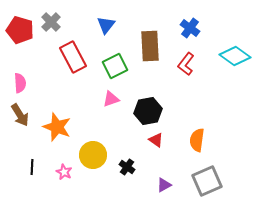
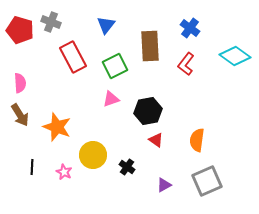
gray cross: rotated 24 degrees counterclockwise
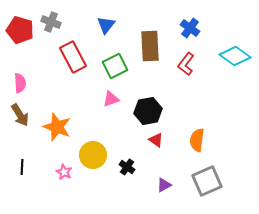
black line: moved 10 px left
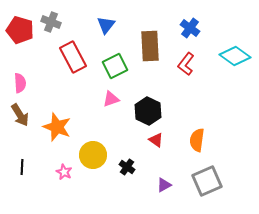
black hexagon: rotated 24 degrees counterclockwise
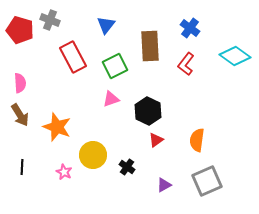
gray cross: moved 1 px left, 2 px up
red triangle: rotated 49 degrees clockwise
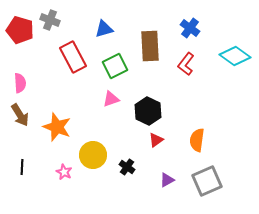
blue triangle: moved 2 px left, 4 px down; rotated 36 degrees clockwise
purple triangle: moved 3 px right, 5 px up
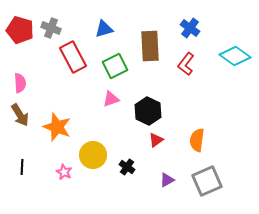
gray cross: moved 1 px right, 8 px down
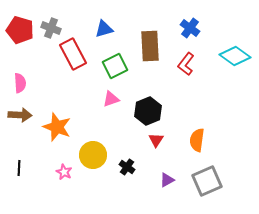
red rectangle: moved 3 px up
black hexagon: rotated 12 degrees clockwise
brown arrow: rotated 55 degrees counterclockwise
red triangle: rotated 21 degrees counterclockwise
black line: moved 3 px left, 1 px down
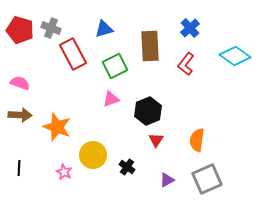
blue cross: rotated 12 degrees clockwise
pink semicircle: rotated 66 degrees counterclockwise
gray square: moved 2 px up
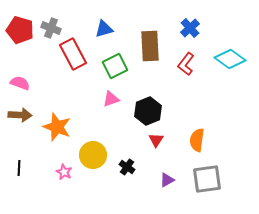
cyan diamond: moved 5 px left, 3 px down
gray square: rotated 16 degrees clockwise
